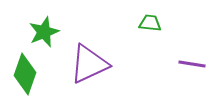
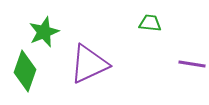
green diamond: moved 3 px up
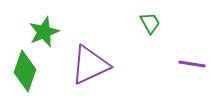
green trapezoid: rotated 55 degrees clockwise
purple triangle: moved 1 px right, 1 px down
